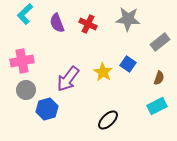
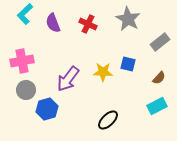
gray star: rotated 25 degrees clockwise
purple semicircle: moved 4 px left
blue square: rotated 21 degrees counterclockwise
yellow star: rotated 30 degrees counterclockwise
brown semicircle: rotated 24 degrees clockwise
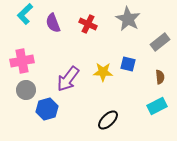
brown semicircle: moved 1 px right, 1 px up; rotated 48 degrees counterclockwise
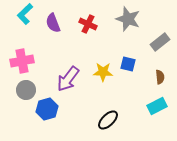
gray star: rotated 10 degrees counterclockwise
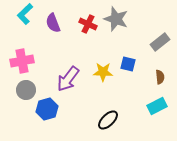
gray star: moved 12 px left
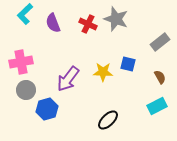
pink cross: moved 1 px left, 1 px down
brown semicircle: rotated 24 degrees counterclockwise
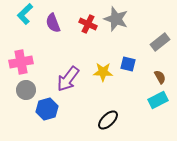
cyan rectangle: moved 1 px right, 6 px up
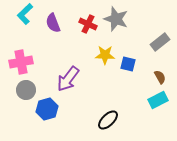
yellow star: moved 2 px right, 17 px up
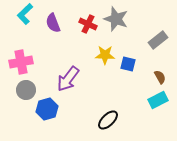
gray rectangle: moved 2 px left, 2 px up
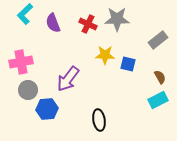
gray star: moved 1 px right; rotated 20 degrees counterclockwise
gray circle: moved 2 px right
blue hexagon: rotated 10 degrees clockwise
black ellipse: moved 9 px left; rotated 55 degrees counterclockwise
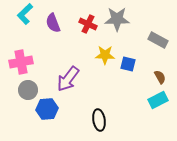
gray rectangle: rotated 66 degrees clockwise
